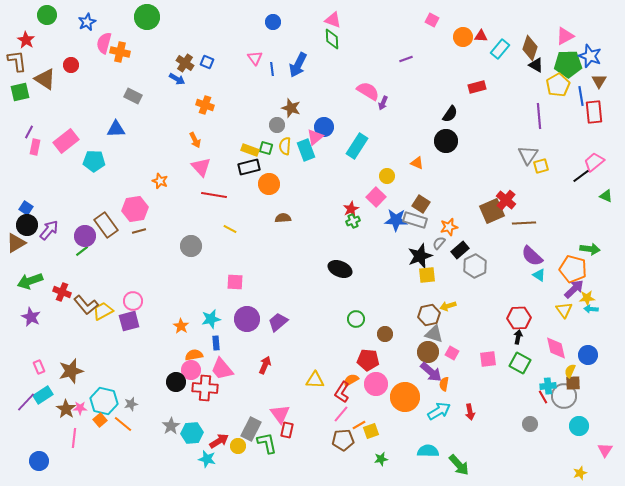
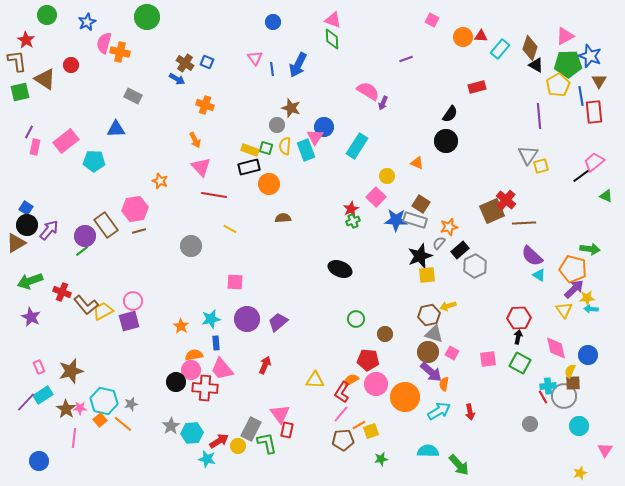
pink triangle at (315, 137): rotated 18 degrees counterclockwise
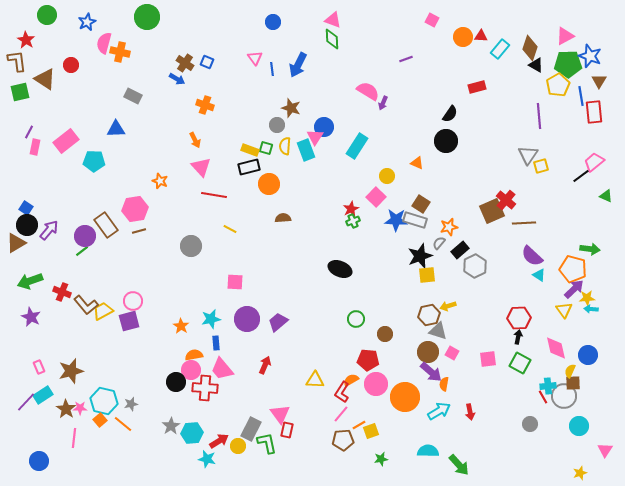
gray triangle at (434, 334): moved 4 px right, 3 px up
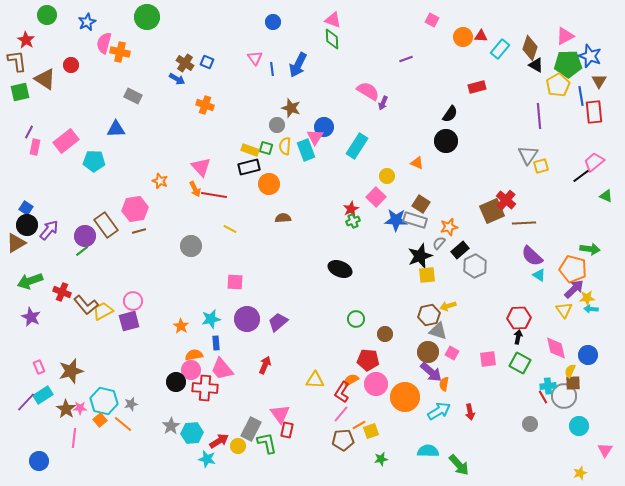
orange arrow at (195, 140): moved 49 px down
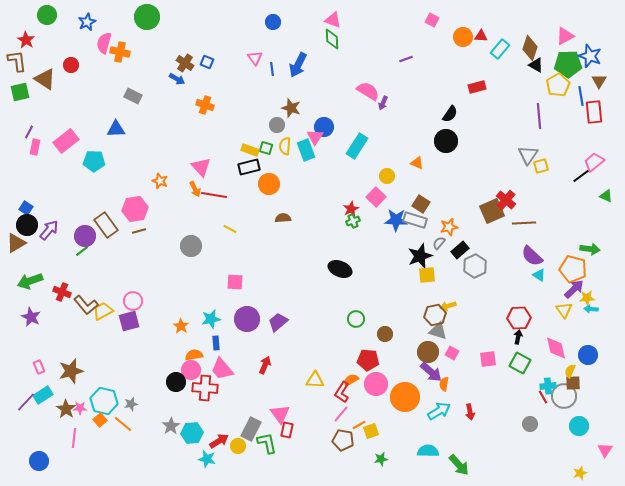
brown hexagon at (429, 315): moved 6 px right
brown pentagon at (343, 440): rotated 15 degrees clockwise
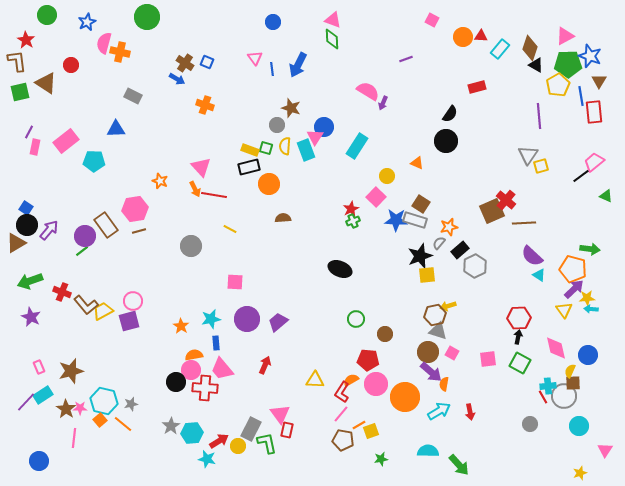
brown triangle at (45, 79): moved 1 px right, 4 px down
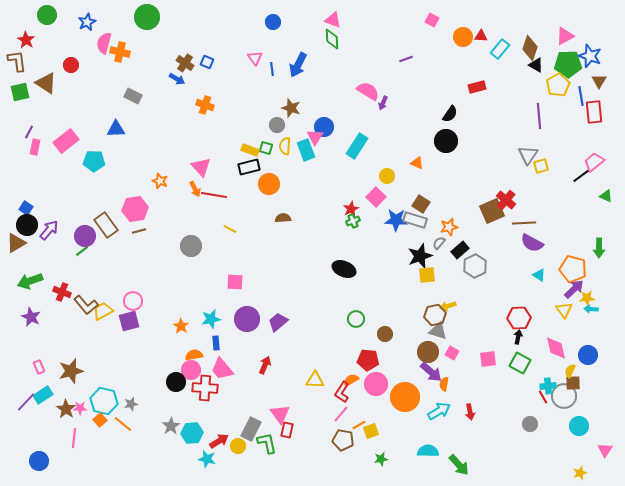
green arrow at (590, 249): moved 9 px right, 1 px up; rotated 84 degrees clockwise
purple semicircle at (532, 256): moved 13 px up; rotated 15 degrees counterclockwise
black ellipse at (340, 269): moved 4 px right
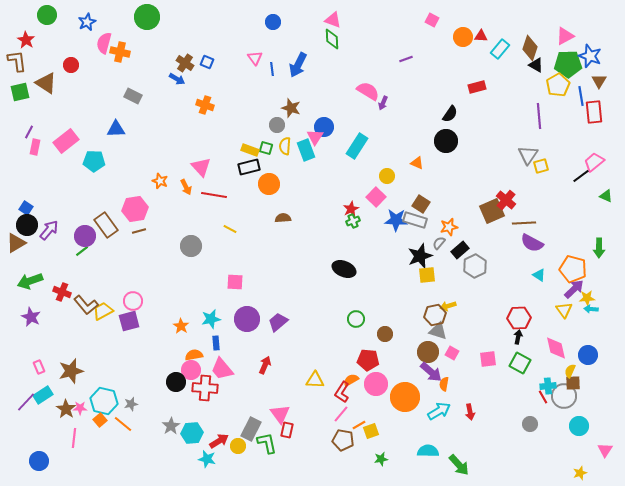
orange arrow at (195, 189): moved 9 px left, 2 px up
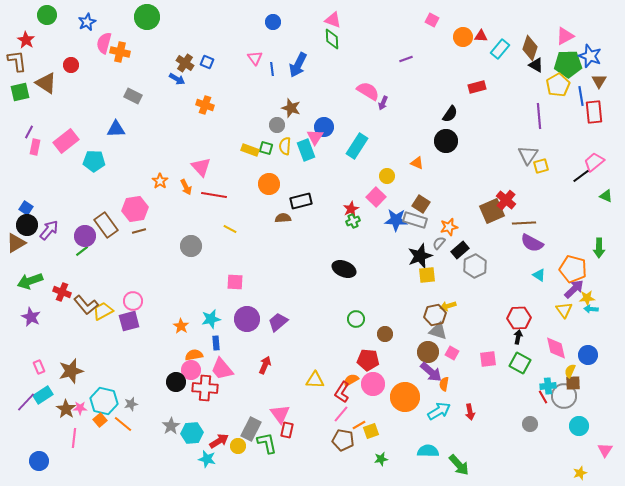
black rectangle at (249, 167): moved 52 px right, 34 px down
orange star at (160, 181): rotated 14 degrees clockwise
pink circle at (376, 384): moved 3 px left
